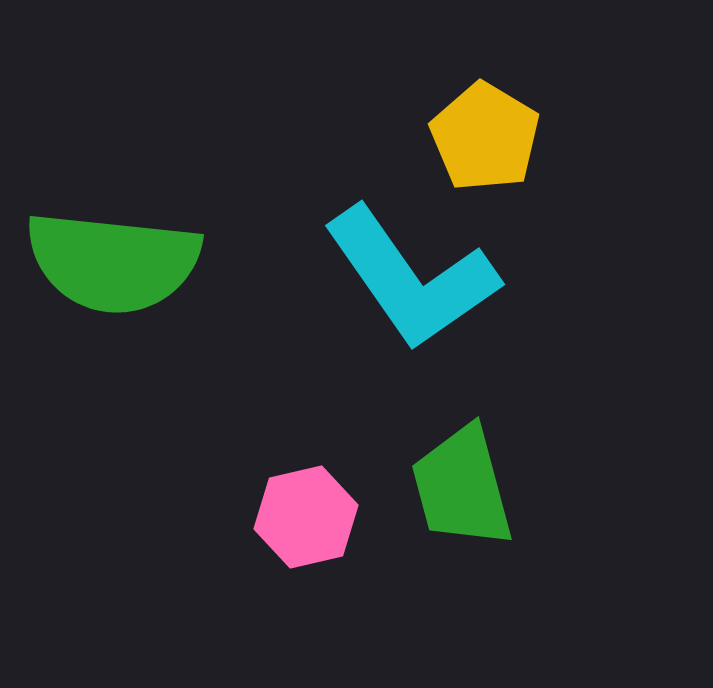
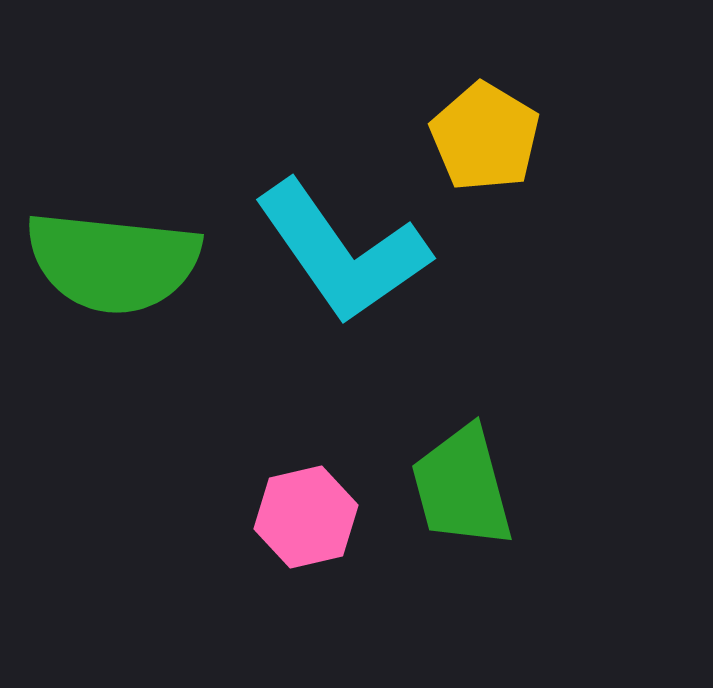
cyan L-shape: moved 69 px left, 26 px up
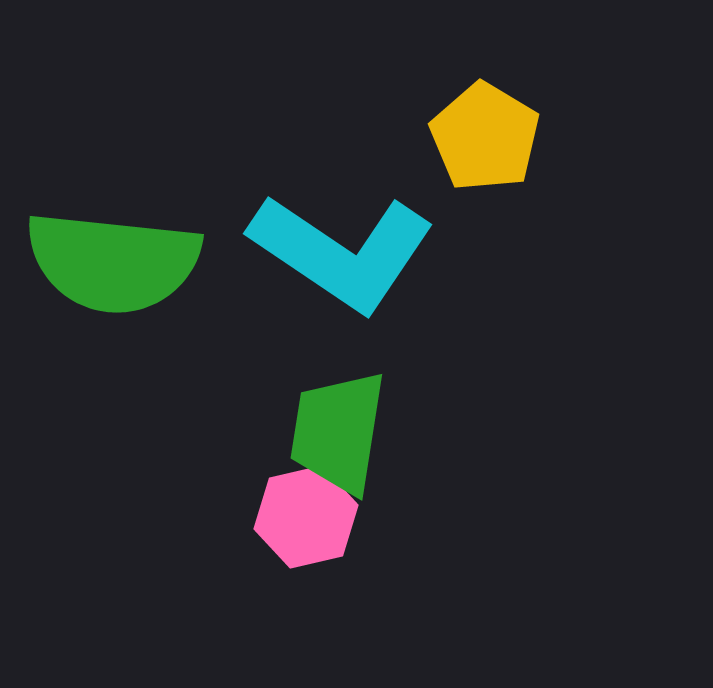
cyan L-shape: rotated 21 degrees counterclockwise
green trapezoid: moved 124 px left, 55 px up; rotated 24 degrees clockwise
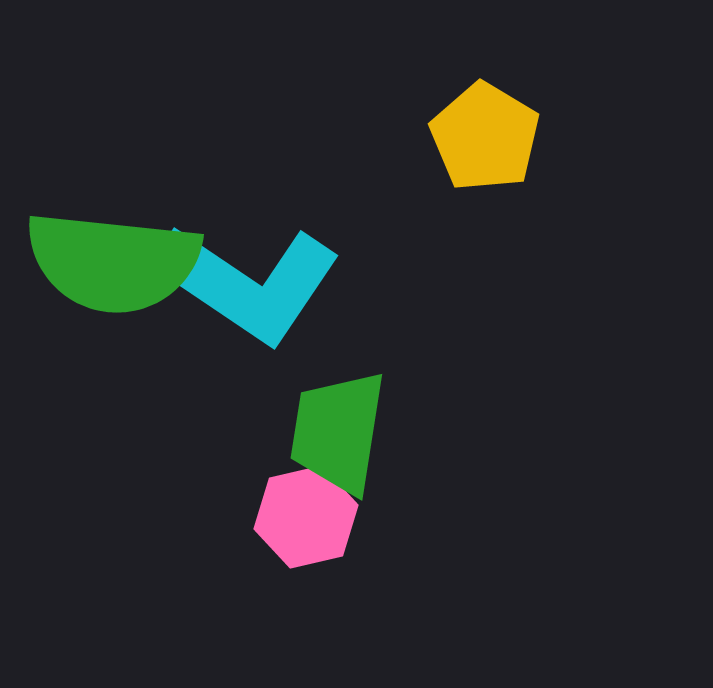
cyan L-shape: moved 94 px left, 31 px down
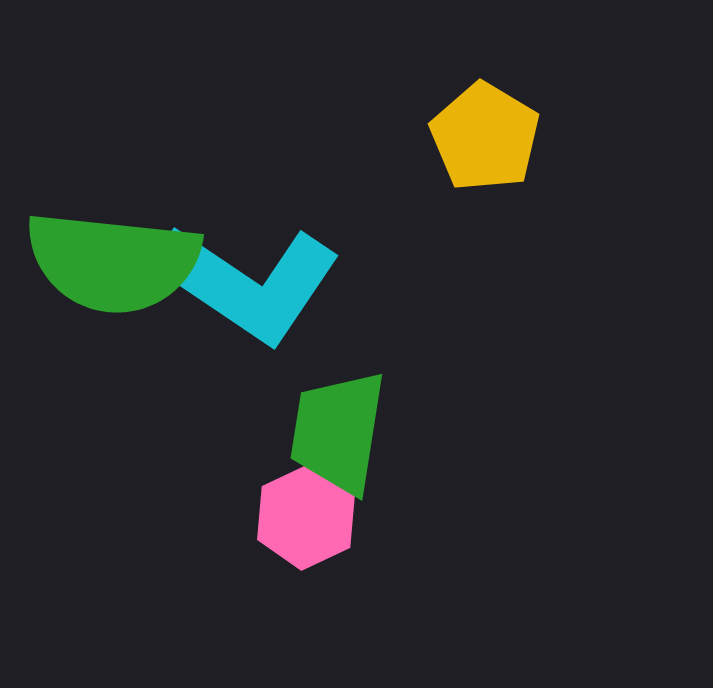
pink hexagon: rotated 12 degrees counterclockwise
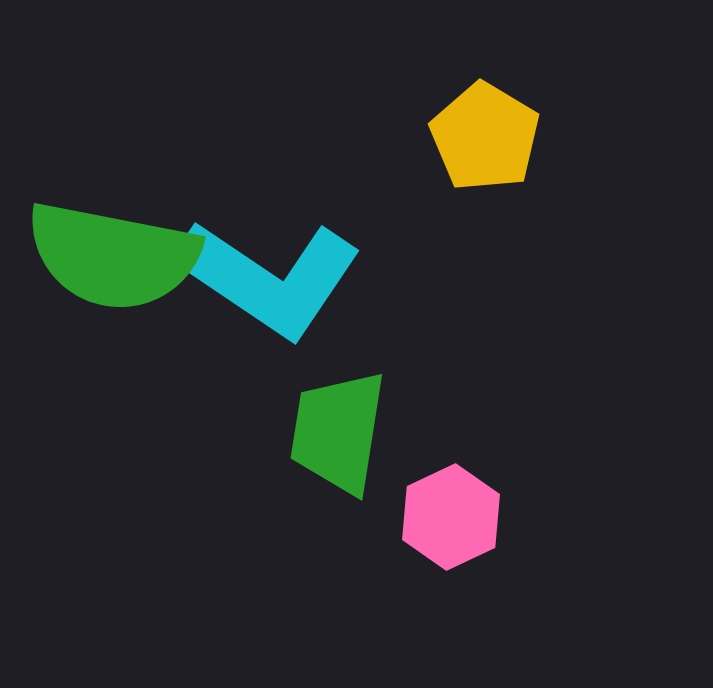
green semicircle: moved 6 px up; rotated 5 degrees clockwise
cyan L-shape: moved 21 px right, 5 px up
pink hexagon: moved 145 px right
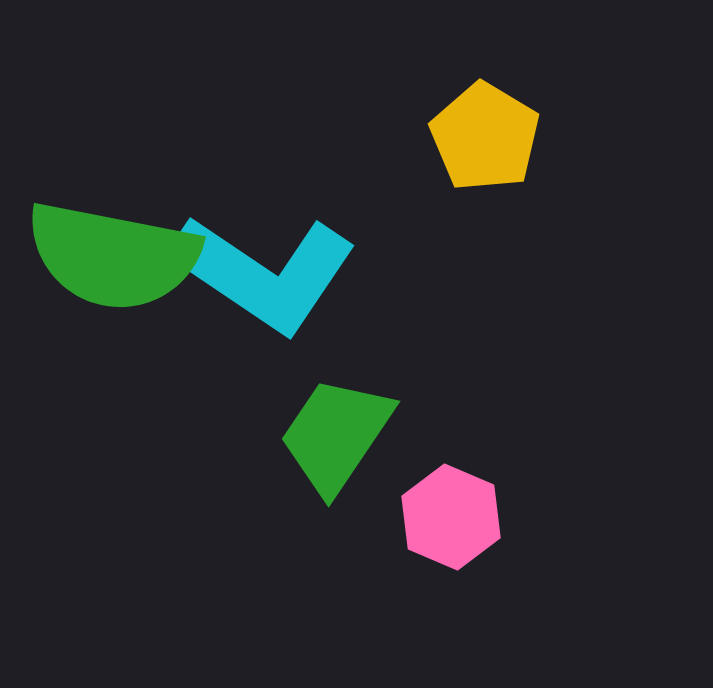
cyan L-shape: moved 5 px left, 5 px up
green trapezoid: moved 2 px left, 3 px down; rotated 25 degrees clockwise
pink hexagon: rotated 12 degrees counterclockwise
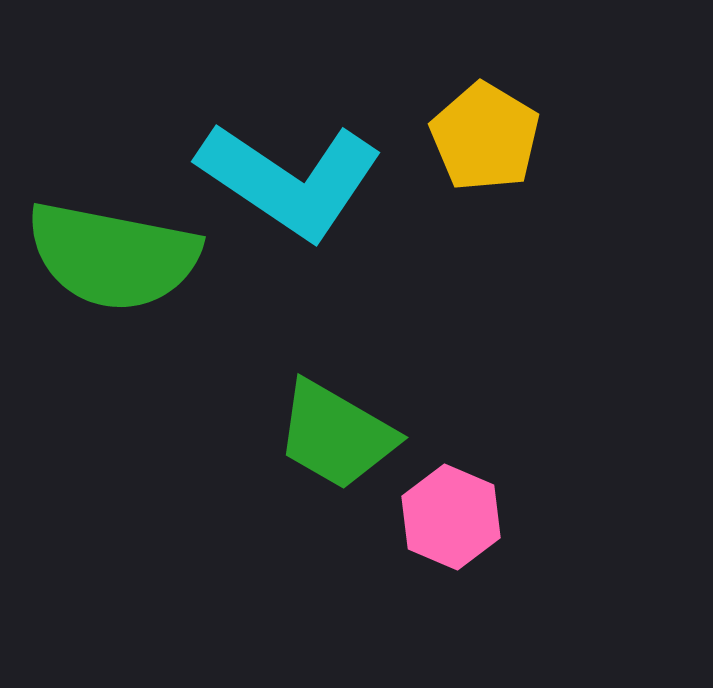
cyan L-shape: moved 26 px right, 93 px up
green trapezoid: rotated 94 degrees counterclockwise
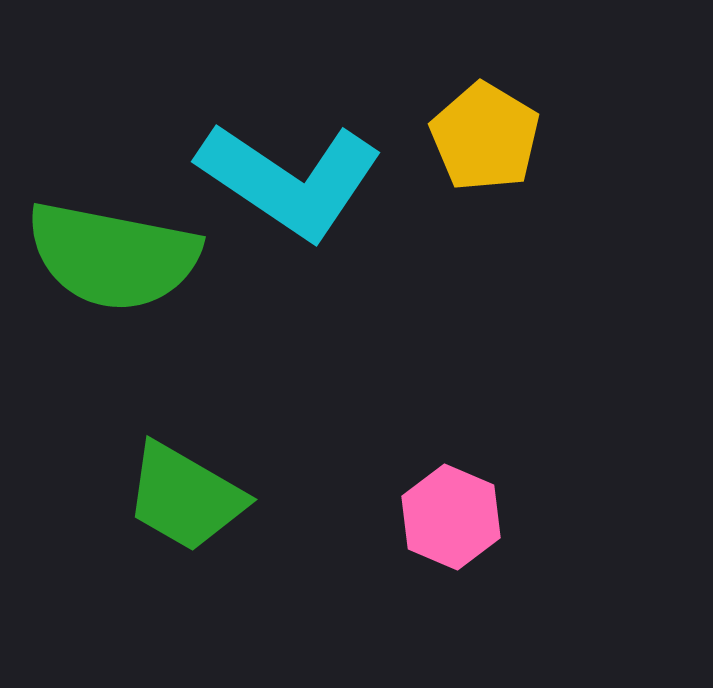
green trapezoid: moved 151 px left, 62 px down
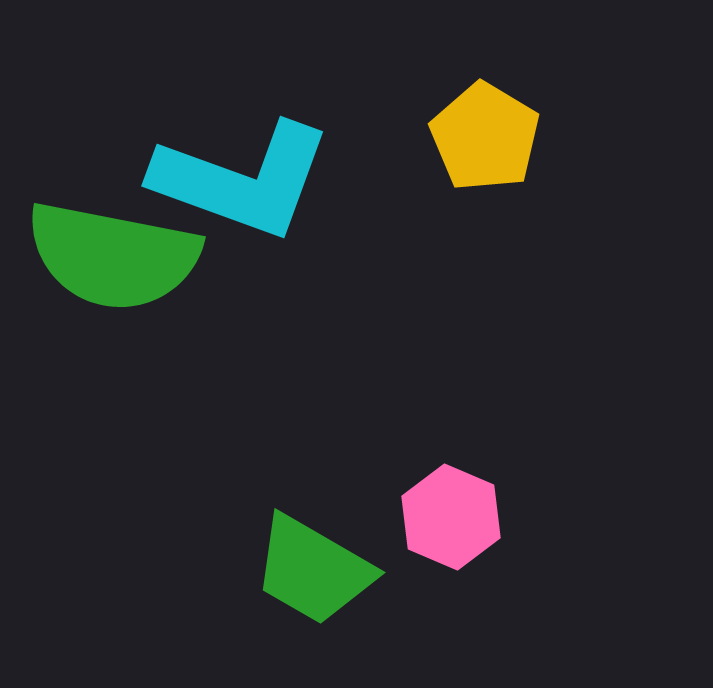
cyan L-shape: moved 48 px left; rotated 14 degrees counterclockwise
green trapezoid: moved 128 px right, 73 px down
